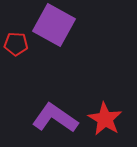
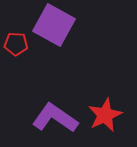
red star: moved 4 px up; rotated 16 degrees clockwise
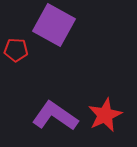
red pentagon: moved 6 px down
purple L-shape: moved 2 px up
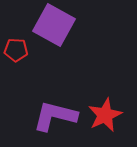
purple L-shape: rotated 21 degrees counterclockwise
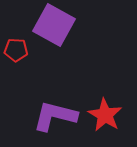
red star: rotated 16 degrees counterclockwise
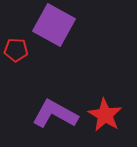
purple L-shape: moved 2 px up; rotated 15 degrees clockwise
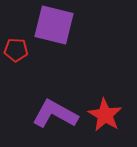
purple square: rotated 15 degrees counterclockwise
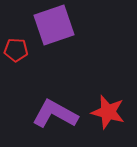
purple square: rotated 33 degrees counterclockwise
red star: moved 3 px right, 3 px up; rotated 16 degrees counterclockwise
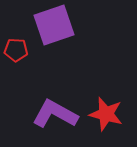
red star: moved 2 px left, 2 px down
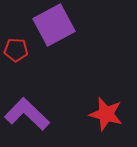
purple square: rotated 9 degrees counterclockwise
purple L-shape: moved 28 px left; rotated 15 degrees clockwise
